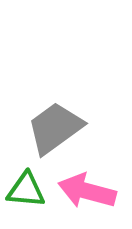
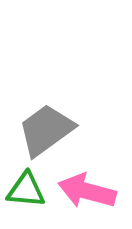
gray trapezoid: moved 9 px left, 2 px down
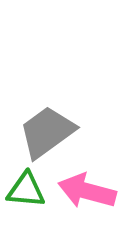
gray trapezoid: moved 1 px right, 2 px down
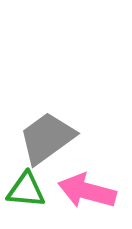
gray trapezoid: moved 6 px down
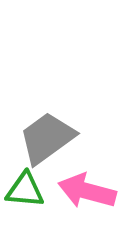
green triangle: moved 1 px left
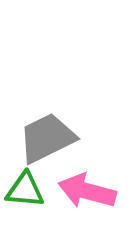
gray trapezoid: rotated 10 degrees clockwise
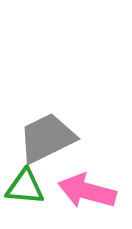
green triangle: moved 3 px up
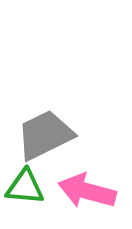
gray trapezoid: moved 2 px left, 3 px up
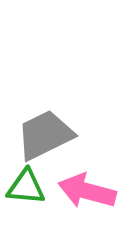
green triangle: moved 1 px right
